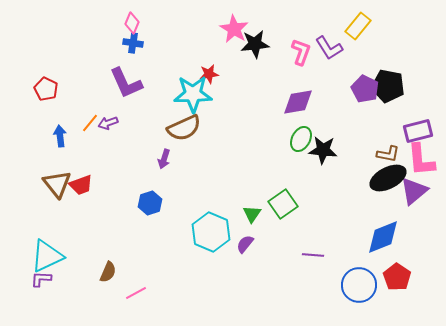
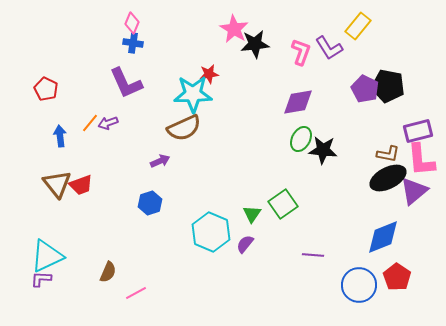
purple arrow at (164, 159): moved 4 px left, 2 px down; rotated 132 degrees counterclockwise
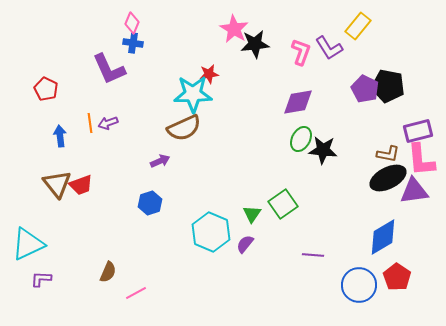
purple L-shape at (126, 83): moved 17 px left, 14 px up
orange line at (90, 123): rotated 48 degrees counterclockwise
purple triangle at (414, 191): rotated 32 degrees clockwise
blue diamond at (383, 237): rotated 9 degrees counterclockwise
cyan triangle at (47, 256): moved 19 px left, 12 px up
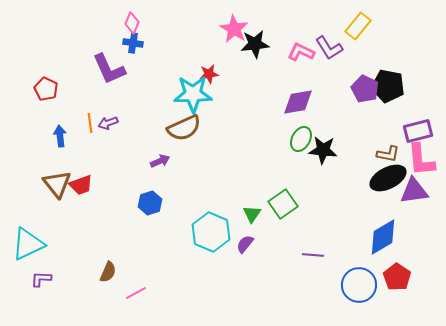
pink L-shape at (301, 52): rotated 84 degrees counterclockwise
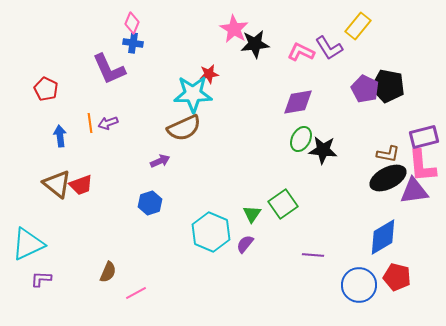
purple rectangle at (418, 131): moved 6 px right, 6 px down
pink L-shape at (421, 160): moved 1 px right, 6 px down
brown triangle at (57, 184): rotated 12 degrees counterclockwise
red pentagon at (397, 277): rotated 20 degrees counterclockwise
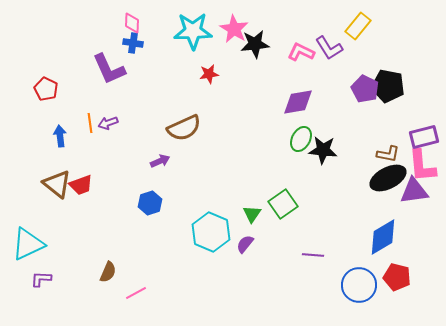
pink diamond at (132, 23): rotated 20 degrees counterclockwise
cyan star at (193, 94): moved 63 px up
